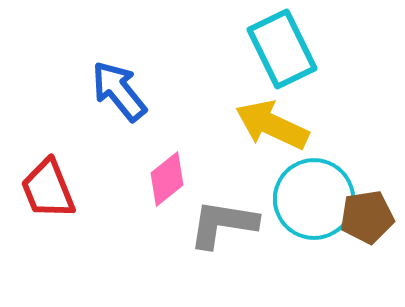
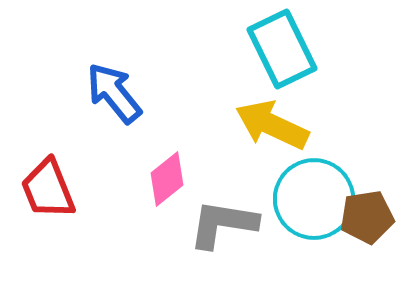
blue arrow: moved 5 px left, 2 px down
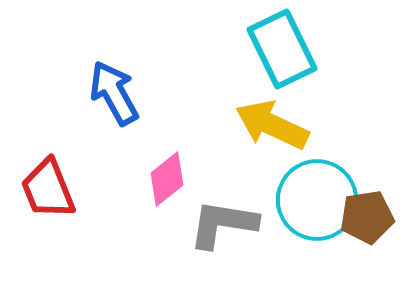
blue arrow: rotated 10 degrees clockwise
cyan circle: moved 3 px right, 1 px down
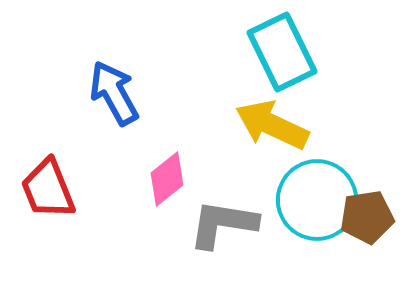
cyan rectangle: moved 3 px down
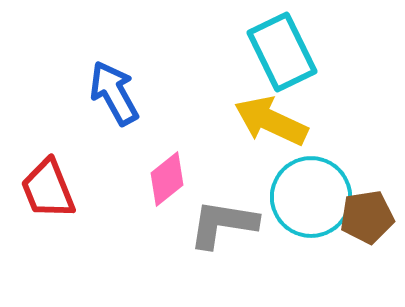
yellow arrow: moved 1 px left, 4 px up
cyan circle: moved 6 px left, 3 px up
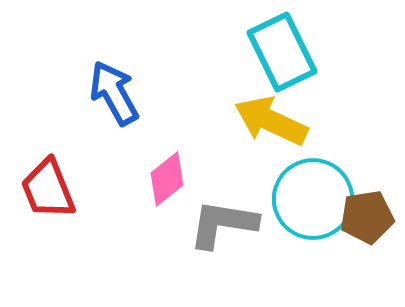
cyan circle: moved 2 px right, 2 px down
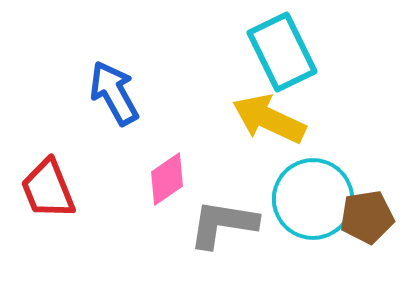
yellow arrow: moved 2 px left, 2 px up
pink diamond: rotated 4 degrees clockwise
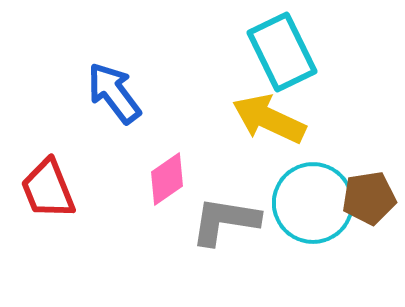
blue arrow: rotated 8 degrees counterclockwise
cyan circle: moved 4 px down
brown pentagon: moved 2 px right, 19 px up
gray L-shape: moved 2 px right, 3 px up
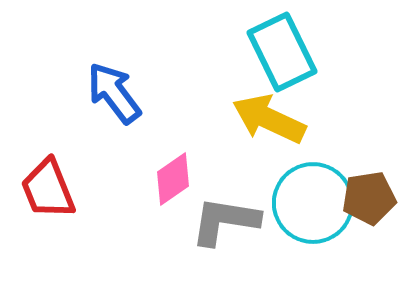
pink diamond: moved 6 px right
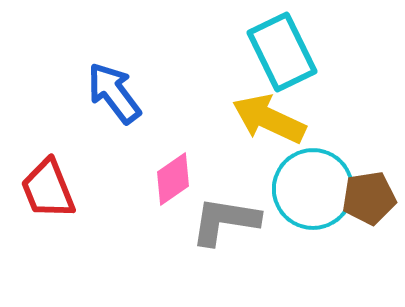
cyan circle: moved 14 px up
